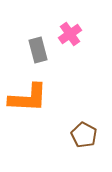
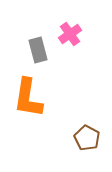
orange L-shape: rotated 96 degrees clockwise
brown pentagon: moved 3 px right, 3 px down
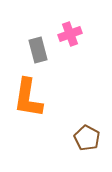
pink cross: rotated 15 degrees clockwise
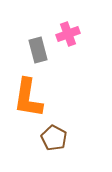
pink cross: moved 2 px left
brown pentagon: moved 33 px left
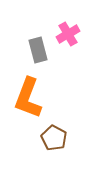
pink cross: rotated 10 degrees counterclockwise
orange L-shape: rotated 12 degrees clockwise
